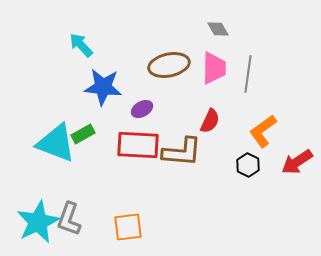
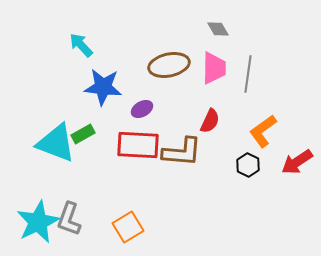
orange square: rotated 24 degrees counterclockwise
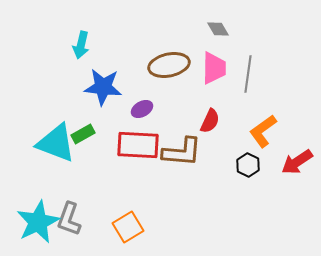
cyan arrow: rotated 124 degrees counterclockwise
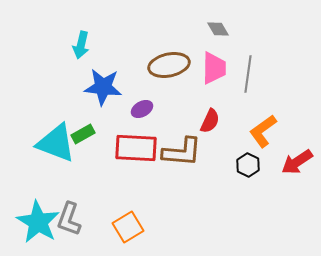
red rectangle: moved 2 px left, 3 px down
cyan star: rotated 15 degrees counterclockwise
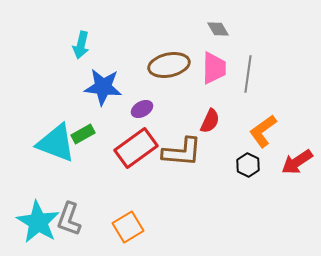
red rectangle: rotated 39 degrees counterclockwise
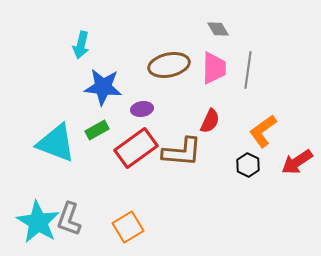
gray line: moved 4 px up
purple ellipse: rotated 20 degrees clockwise
green rectangle: moved 14 px right, 4 px up
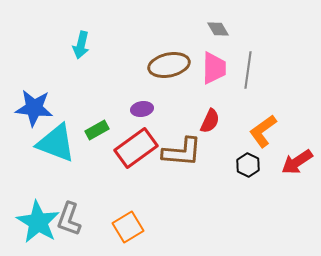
blue star: moved 69 px left, 21 px down
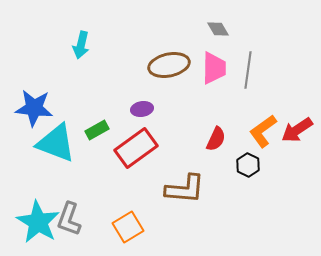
red semicircle: moved 6 px right, 18 px down
brown L-shape: moved 3 px right, 37 px down
red arrow: moved 32 px up
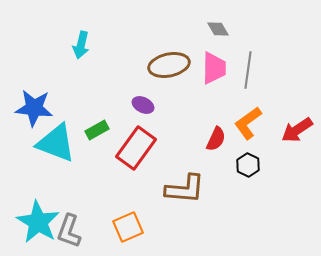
purple ellipse: moved 1 px right, 4 px up; rotated 35 degrees clockwise
orange L-shape: moved 15 px left, 8 px up
red rectangle: rotated 18 degrees counterclockwise
gray L-shape: moved 12 px down
orange square: rotated 8 degrees clockwise
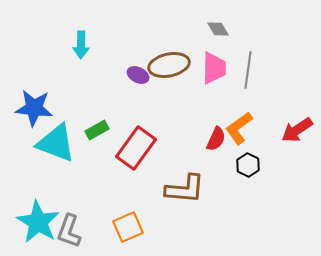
cyan arrow: rotated 12 degrees counterclockwise
purple ellipse: moved 5 px left, 30 px up
orange L-shape: moved 9 px left, 5 px down
